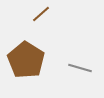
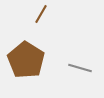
brown line: rotated 18 degrees counterclockwise
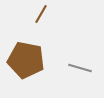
brown pentagon: rotated 21 degrees counterclockwise
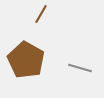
brown pentagon: rotated 18 degrees clockwise
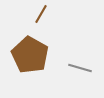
brown pentagon: moved 4 px right, 5 px up
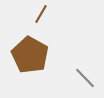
gray line: moved 5 px right, 10 px down; rotated 30 degrees clockwise
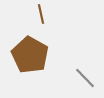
brown line: rotated 42 degrees counterclockwise
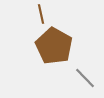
brown pentagon: moved 24 px right, 9 px up
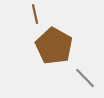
brown line: moved 6 px left
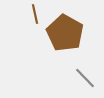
brown pentagon: moved 11 px right, 13 px up
